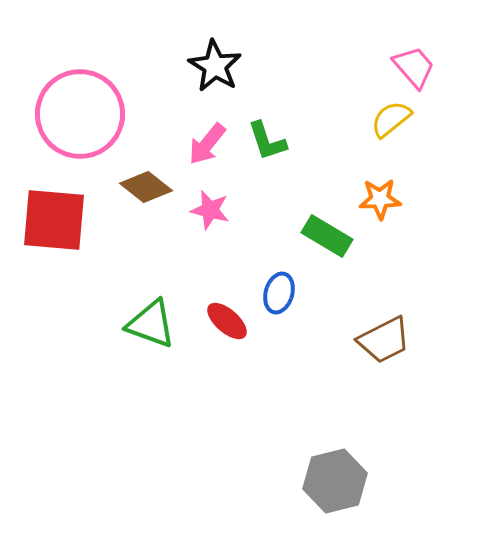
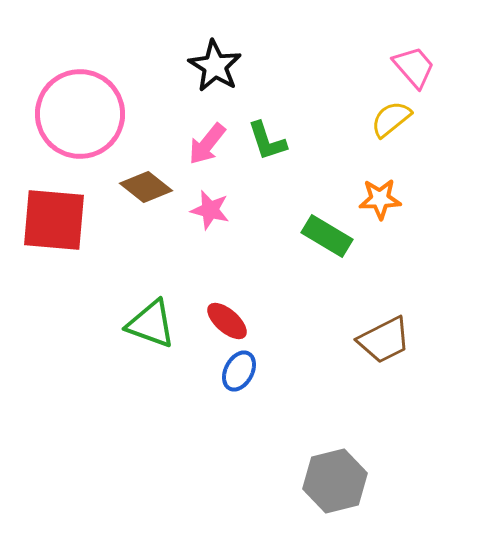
blue ellipse: moved 40 px left, 78 px down; rotated 12 degrees clockwise
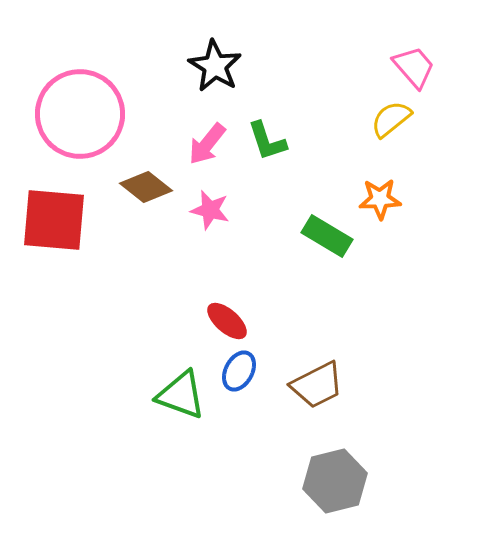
green triangle: moved 30 px right, 71 px down
brown trapezoid: moved 67 px left, 45 px down
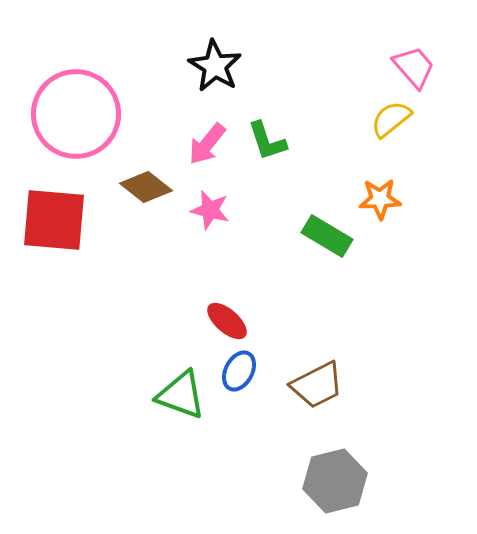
pink circle: moved 4 px left
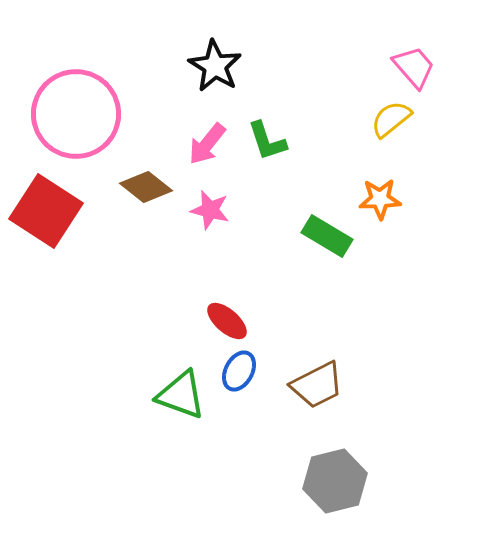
red square: moved 8 px left, 9 px up; rotated 28 degrees clockwise
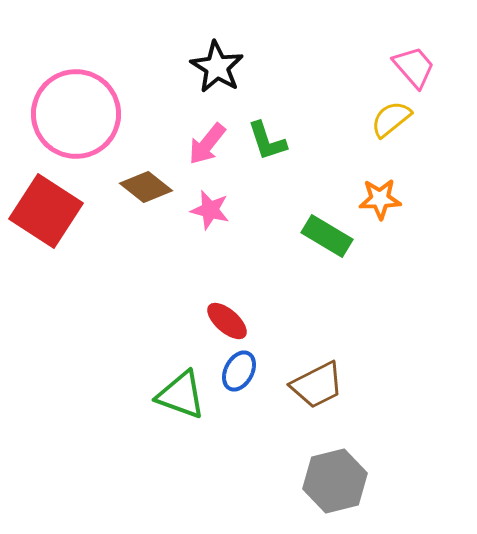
black star: moved 2 px right, 1 px down
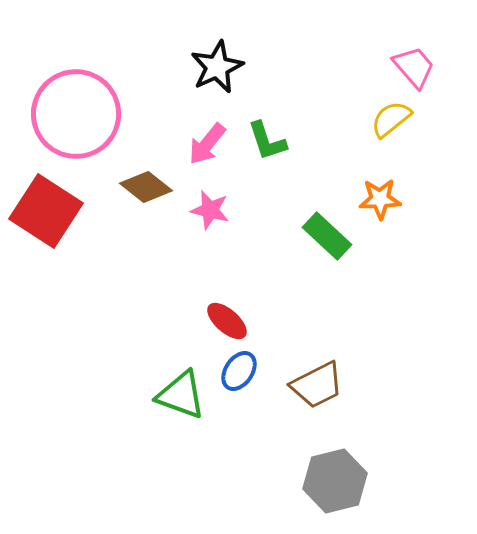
black star: rotated 16 degrees clockwise
green rectangle: rotated 12 degrees clockwise
blue ellipse: rotated 6 degrees clockwise
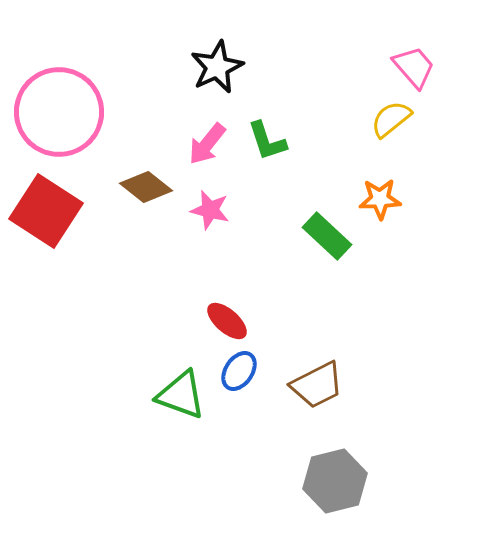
pink circle: moved 17 px left, 2 px up
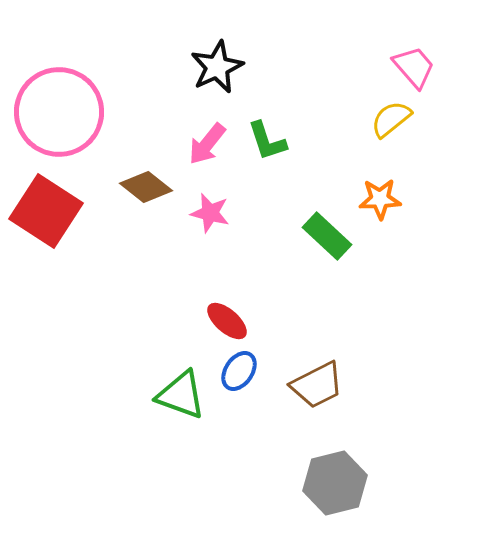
pink star: moved 3 px down
gray hexagon: moved 2 px down
